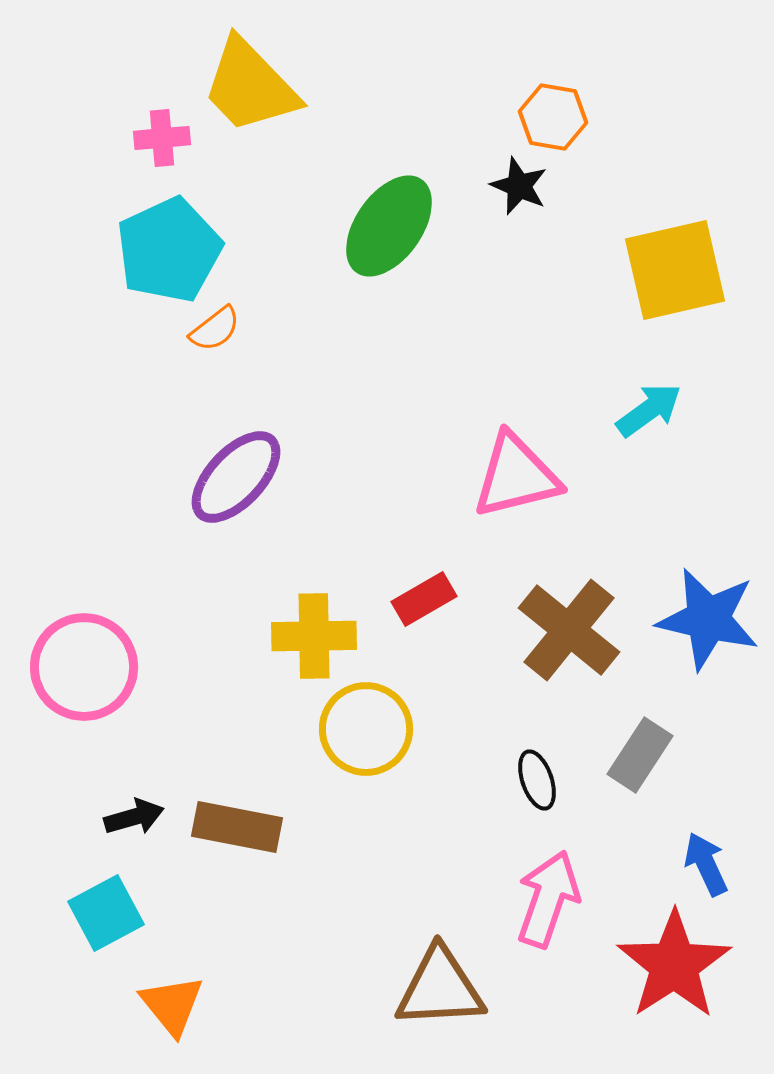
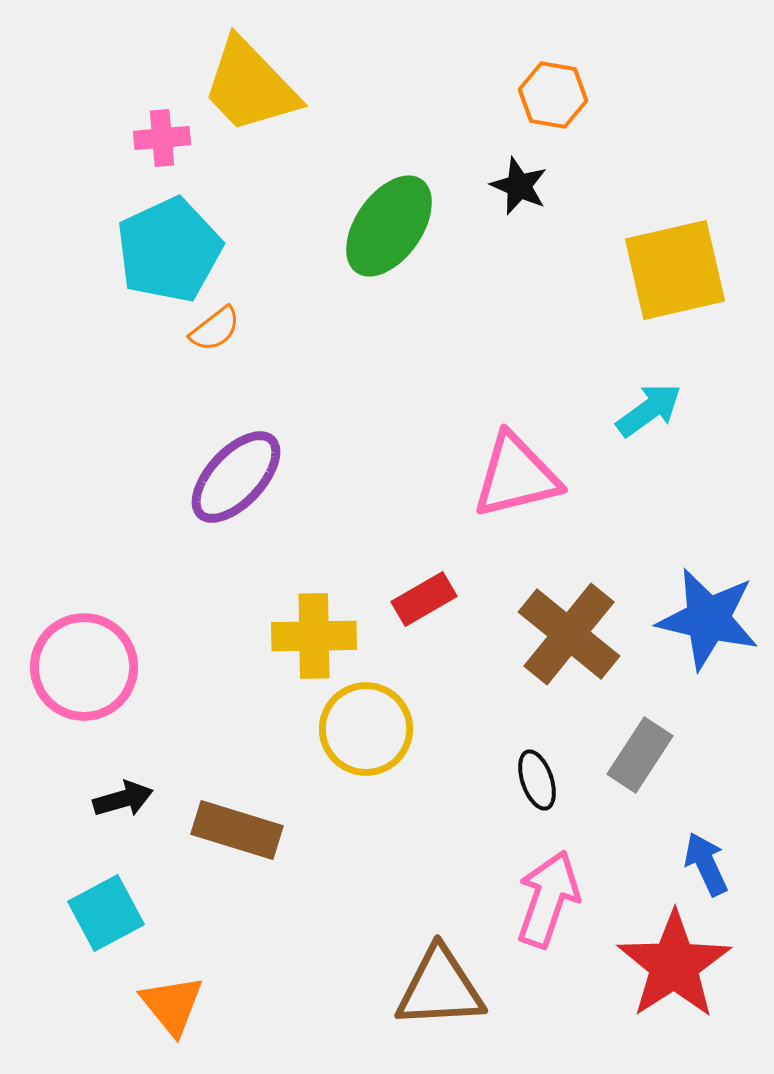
orange hexagon: moved 22 px up
brown cross: moved 4 px down
black arrow: moved 11 px left, 18 px up
brown rectangle: moved 3 px down; rotated 6 degrees clockwise
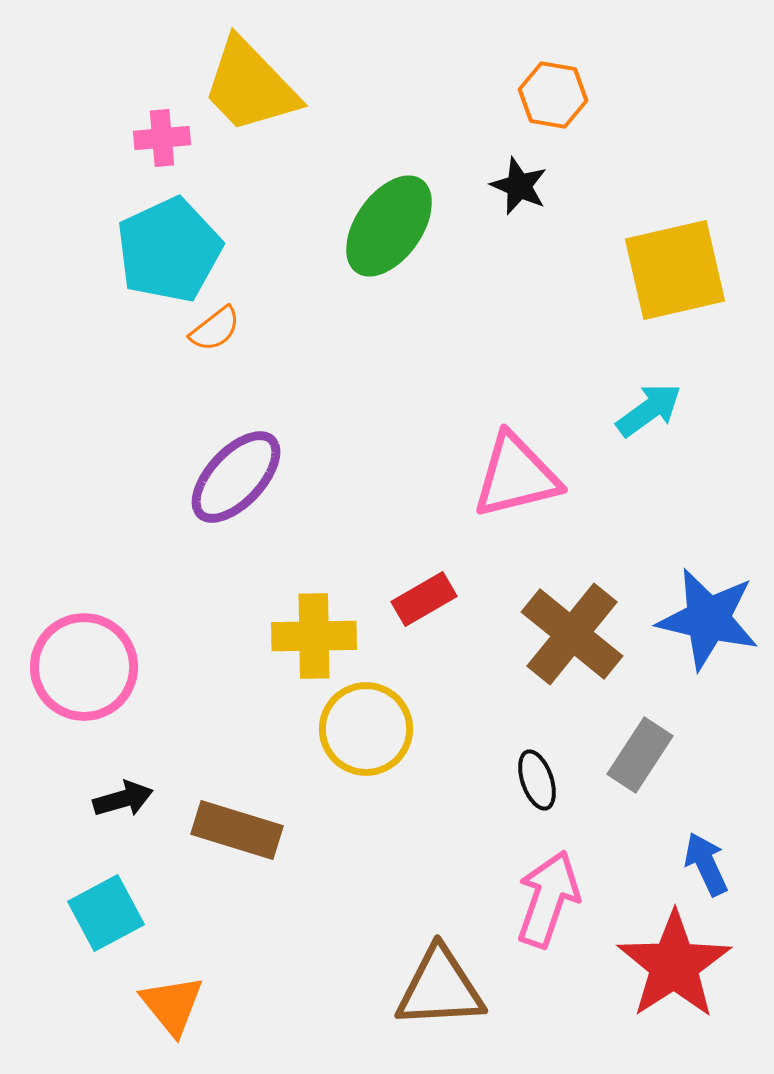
brown cross: moved 3 px right
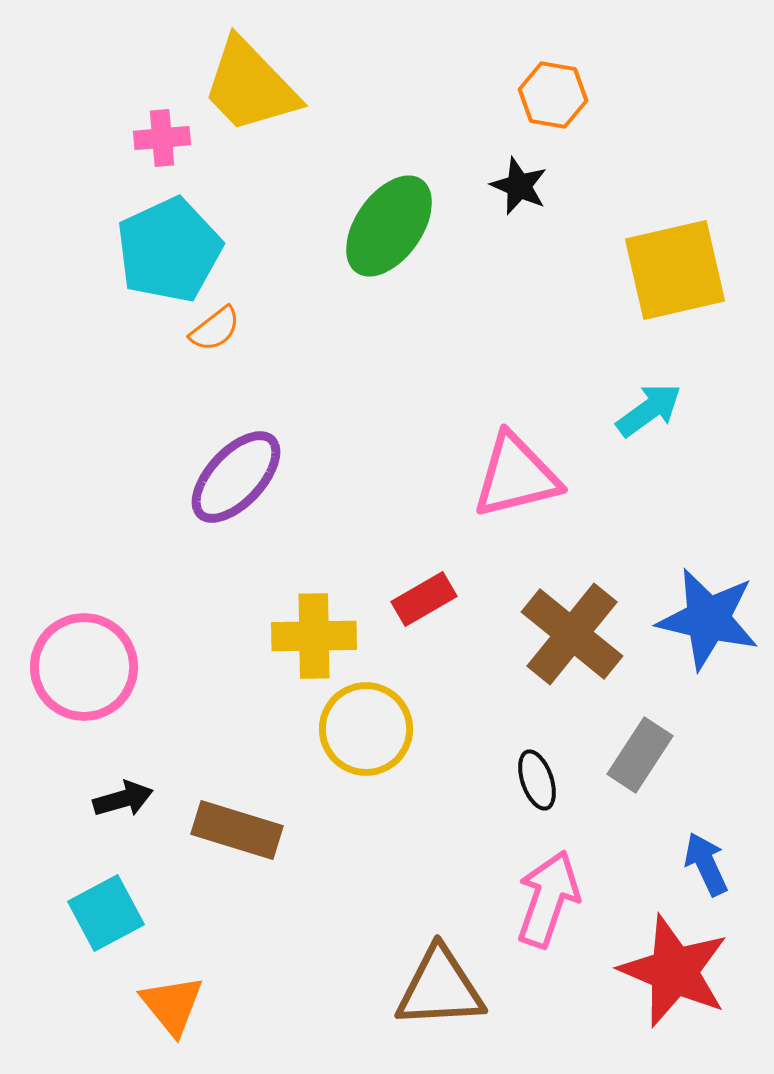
red star: moved 6 px down; rotated 16 degrees counterclockwise
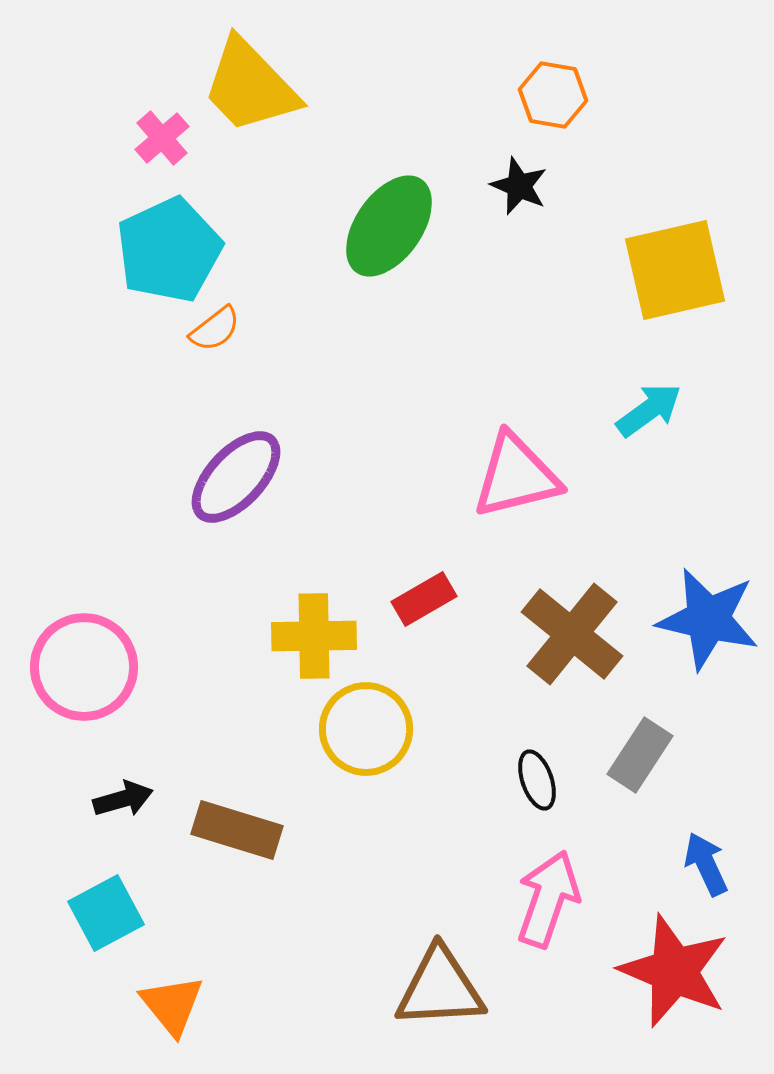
pink cross: rotated 36 degrees counterclockwise
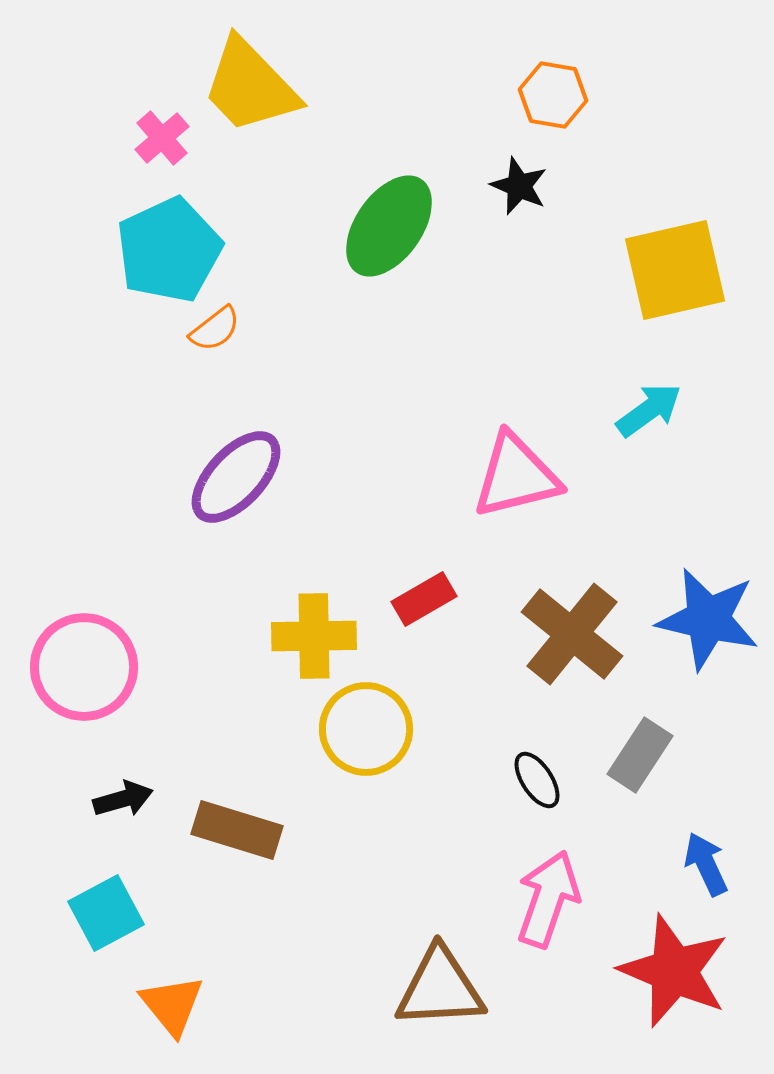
black ellipse: rotated 14 degrees counterclockwise
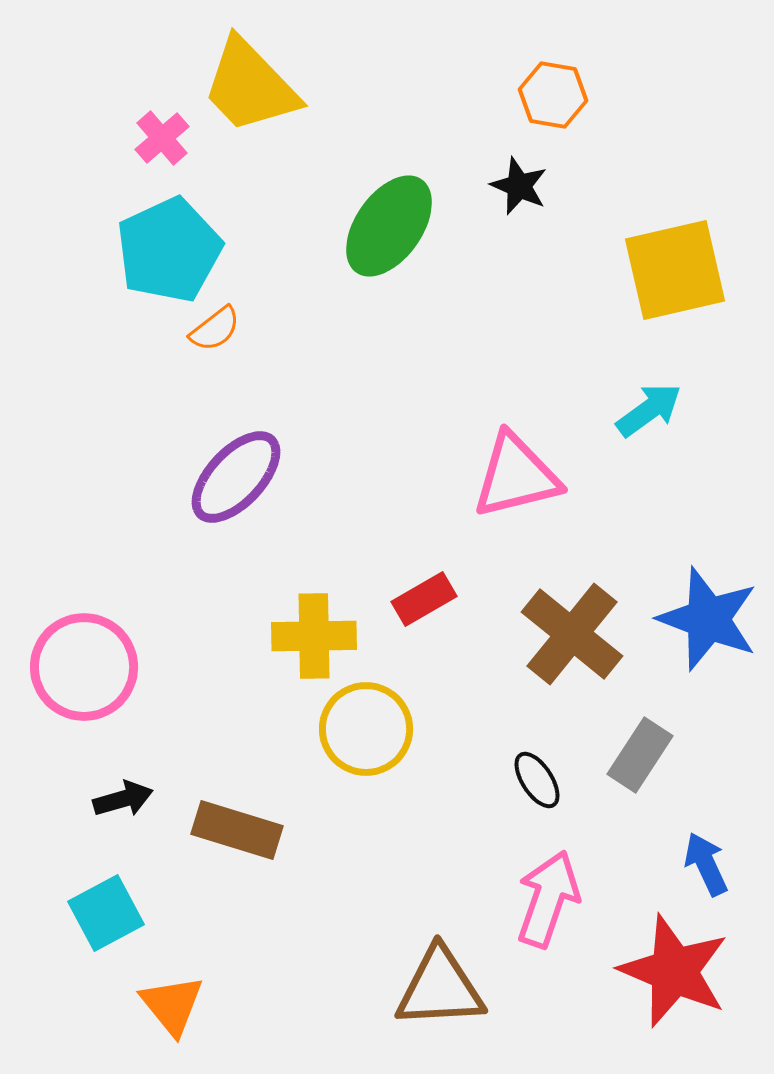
blue star: rotated 8 degrees clockwise
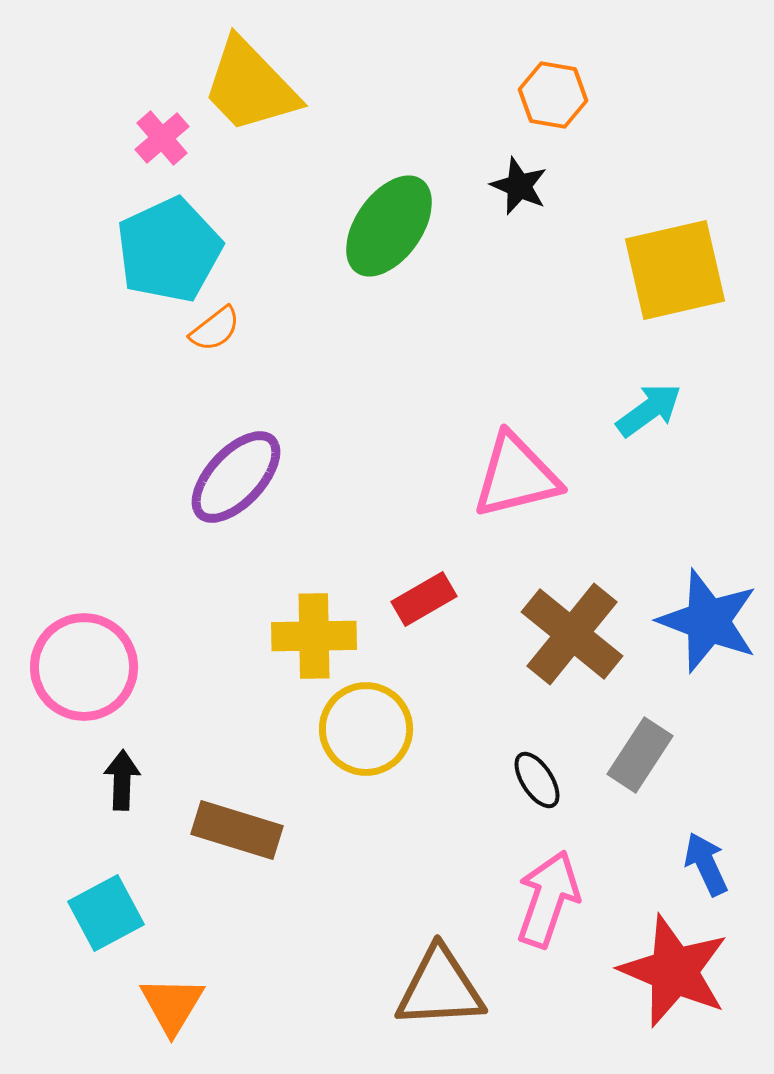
blue star: moved 2 px down
black arrow: moved 1 px left, 19 px up; rotated 72 degrees counterclockwise
orange triangle: rotated 10 degrees clockwise
